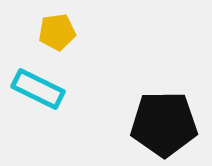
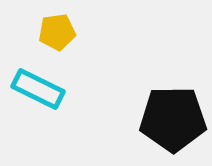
black pentagon: moved 9 px right, 5 px up
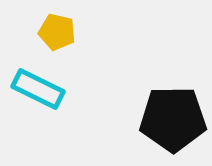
yellow pentagon: rotated 21 degrees clockwise
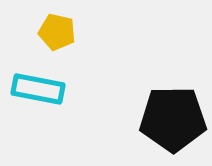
cyan rectangle: rotated 15 degrees counterclockwise
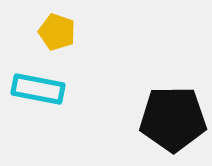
yellow pentagon: rotated 6 degrees clockwise
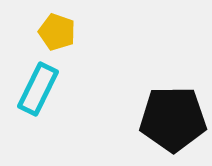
cyan rectangle: rotated 75 degrees counterclockwise
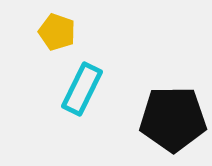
cyan rectangle: moved 44 px right
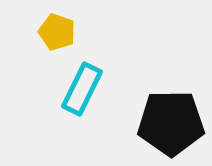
black pentagon: moved 2 px left, 4 px down
